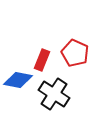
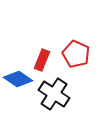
red pentagon: moved 1 px right, 1 px down
blue diamond: moved 1 px up; rotated 24 degrees clockwise
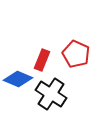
blue diamond: rotated 12 degrees counterclockwise
black cross: moved 3 px left
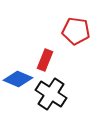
red pentagon: moved 23 px up; rotated 16 degrees counterclockwise
red rectangle: moved 3 px right
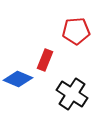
red pentagon: rotated 12 degrees counterclockwise
black cross: moved 21 px right
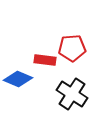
red pentagon: moved 4 px left, 17 px down
red rectangle: rotated 75 degrees clockwise
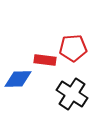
red pentagon: moved 1 px right
blue diamond: rotated 24 degrees counterclockwise
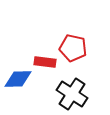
red pentagon: rotated 16 degrees clockwise
red rectangle: moved 2 px down
